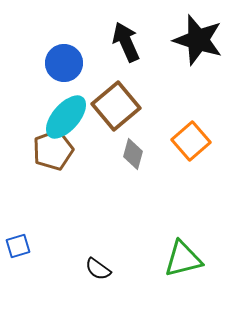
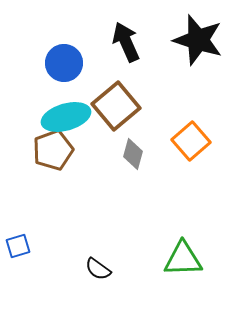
cyan ellipse: rotated 33 degrees clockwise
green triangle: rotated 12 degrees clockwise
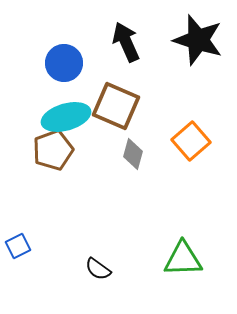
brown square: rotated 27 degrees counterclockwise
blue square: rotated 10 degrees counterclockwise
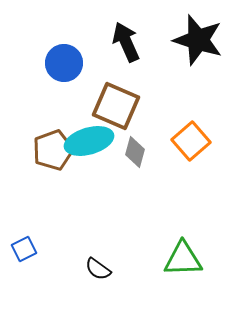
cyan ellipse: moved 23 px right, 24 px down
gray diamond: moved 2 px right, 2 px up
blue square: moved 6 px right, 3 px down
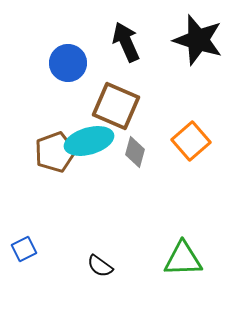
blue circle: moved 4 px right
brown pentagon: moved 2 px right, 2 px down
black semicircle: moved 2 px right, 3 px up
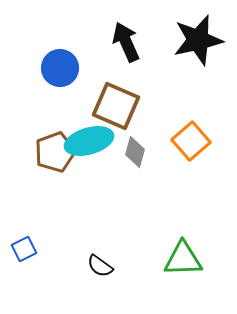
black star: rotated 30 degrees counterclockwise
blue circle: moved 8 px left, 5 px down
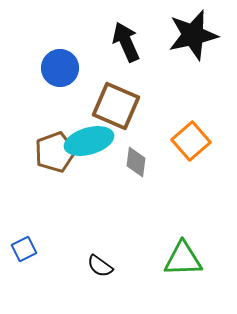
black star: moved 5 px left, 5 px up
gray diamond: moved 1 px right, 10 px down; rotated 8 degrees counterclockwise
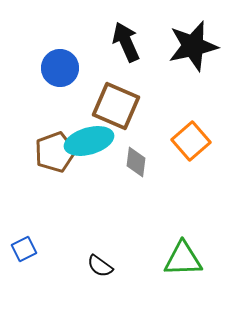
black star: moved 11 px down
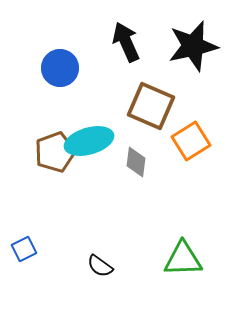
brown square: moved 35 px right
orange square: rotated 9 degrees clockwise
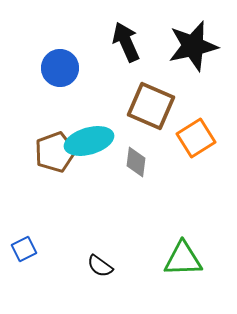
orange square: moved 5 px right, 3 px up
